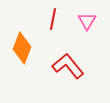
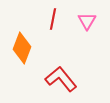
red L-shape: moved 7 px left, 13 px down
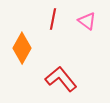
pink triangle: rotated 24 degrees counterclockwise
orange diamond: rotated 8 degrees clockwise
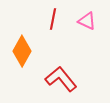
pink triangle: rotated 12 degrees counterclockwise
orange diamond: moved 3 px down
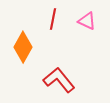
orange diamond: moved 1 px right, 4 px up
red L-shape: moved 2 px left, 1 px down
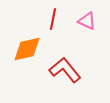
orange diamond: moved 4 px right, 2 px down; rotated 48 degrees clockwise
red L-shape: moved 6 px right, 10 px up
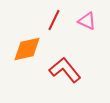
red line: moved 1 px right, 1 px down; rotated 15 degrees clockwise
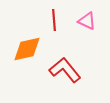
red line: rotated 30 degrees counterclockwise
